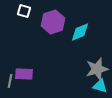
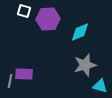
purple hexagon: moved 5 px left, 3 px up; rotated 15 degrees clockwise
gray star: moved 12 px left, 4 px up
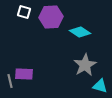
white square: moved 1 px down
purple hexagon: moved 3 px right, 2 px up
cyan diamond: rotated 55 degrees clockwise
gray star: rotated 15 degrees counterclockwise
gray line: rotated 24 degrees counterclockwise
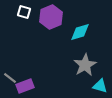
purple hexagon: rotated 20 degrees counterclockwise
cyan diamond: rotated 50 degrees counterclockwise
purple rectangle: moved 1 px right, 12 px down; rotated 24 degrees counterclockwise
gray line: moved 3 px up; rotated 40 degrees counterclockwise
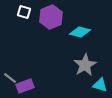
cyan diamond: rotated 30 degrees clockwise
cyan triangle: moved 1 px up
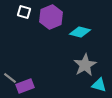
cyan triangle: moved 1 px left
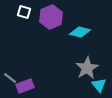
gray star: moved 2 px right, 3 px down
cyan triangle: rotated 35 degrees clockwise
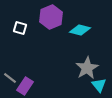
white square: moved 4 px left, 16 px down
cyan diamond: moved 2 px up
purple rectangle: rotated 36 degrees counterclockwise
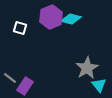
cyan diamond: moved 9 px left, 11 px up
